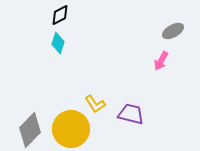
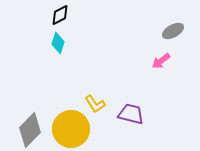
pink arrow: rotated 24 degrees clockwise
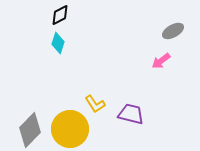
yellow circle: moved 1 px left
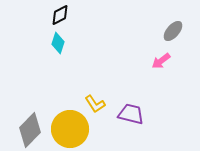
gray ellipse: rotated 20 degrees counterclockwise
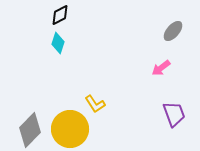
pink arrow: moved 7 px down
purple trapezoid: moved 43 px right; rotated 56 degrees clockwise
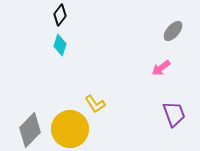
black diamond: rotated 25 degrees counterclockwise
cyan diamond: moved 2 px right, 2 px down
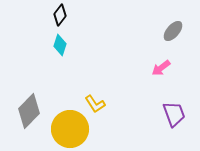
gray diamond: moved 1 px left, 19 px up
